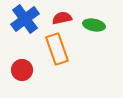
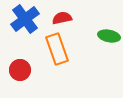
green ellipse: moved 15 px right, 11 px down
red circle: moved 2 px left
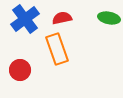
green ellipse: moved 18 px up
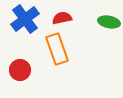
green ellipse: moved 4 px down
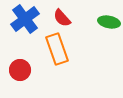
red semicircle: rotated 120 degrees counterclockwise
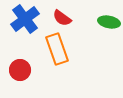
red semicircle: rotated 12 degrees counterclockwise
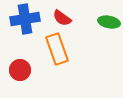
blue cross: rotated 28 degrees clockwise
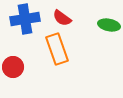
green ellipse: moved 3 px down
red circle: moved 7 px left, 3 px up
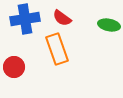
red circle: moved 1 px right
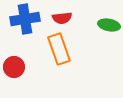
red semicircle: rotated 42 degrees counterclockwise
orange rectangle: moved 2 px right
